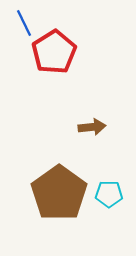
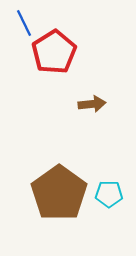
brown arrow: moved 23 px up
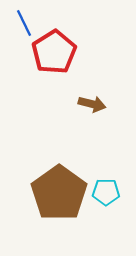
brown arrow: rotated 20 degrees clockwise
cyan pentagon: moved 3 px left, 2 px up
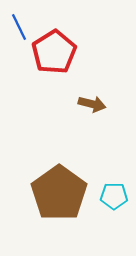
blue line: moved 5 px left, 4 px down
cyan pentagon: moved 8 px right, 4 px down
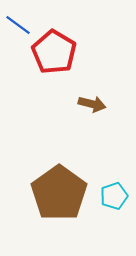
blue line: moved 1 px left, 2 px up; rotated 28 degrees counterclockwise
red pentagon: rotated 9 degrees counterclockwise
cyan pentagon: rotated 20 degrees counterclockwise
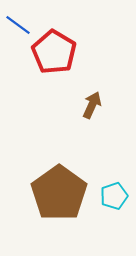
brown arrow: moved 1 px down; rotated 80 degrees counterclockwise
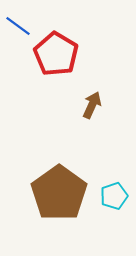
blue line: moved 1 px down
red pentagon: moved 2 px right, 2 px down
